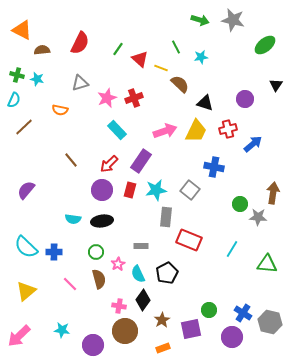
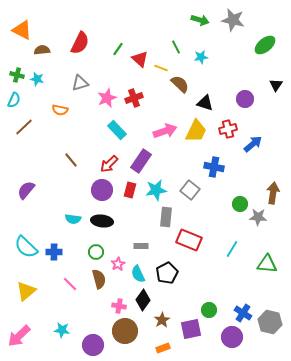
black ellipse at (102, 221): rotated 15 degrees clockwise
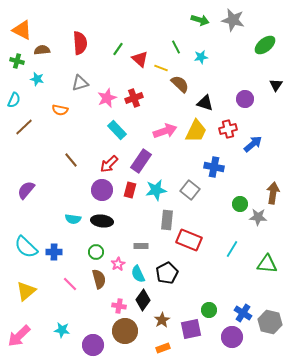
red semicircle at (80, 43): rotated 30 degrees counterclockwise
green cross at (17, 75): moved 14 px up
gray rectangle at (166, 217): moved 1 px right, 3 px down
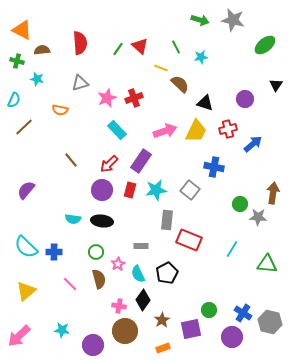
red triangle at (140, 59): moved 13 px up
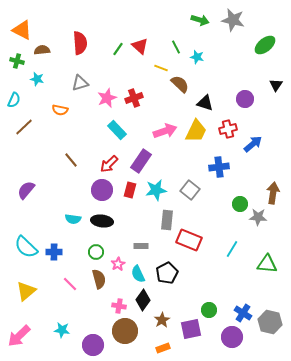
cyan star at (201, 57): moved 4 px left; rotated 24 degrees clockwise
blue cross at (214, 167): moved 5 px right; rotated 18 degrees counterclockwise
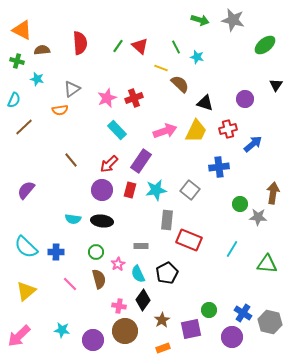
green line at (118, 49): moved 3 px up
gray triangle at (80, 83): moved 8 px left, 6 px down; rotated 18 degrees counterclockwise
orange semicircle at (60, 110): rotated 21 degrees counterclockwise
blue cross at (54, 252): moved 2 px right
purple circle at (93, 345): moved 5 px up
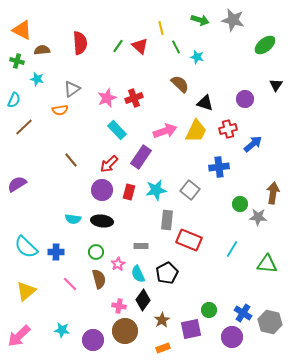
yellow line at (161, 68): moved 40 px up; rotated 56 degrees clockwise
purple rectangle at (141, 161): moved 4 px up
purple semicircle at (26, 190): moved 9 px left, 6 px up; rotated 18 degrees clockwise
red rectangle at (130, 190): moved 1 px left, 2 px down
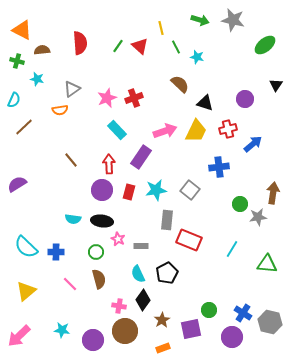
red arrow at (109, 164): rotated 132 degrees clockwise
gray star at (258, 217): rotated 12 degrees counterclockwise
pink star at (118, 264): moved 25 px up; rotated 16 degrees counterclockwise
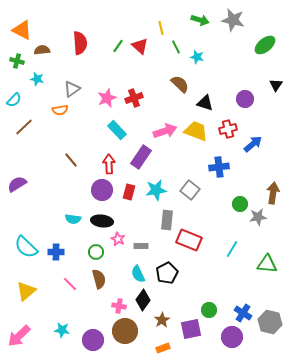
cyan semicircle at (14, 100): rotated 21 degrees clockwise
yellow trapezoid at (196, 131): rotated 95 degrees counterclockwise
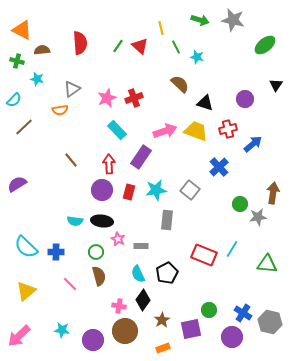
blue cross at (219, 167): rotated 36 degrees counterclockwise
cyan semicircle at (73, 219): moved 2 px right, 2 px down
red rectangle at (189, 240): moved 15 px right, 15 px down
brown semicircle at (99, 279): moved 3 px up
